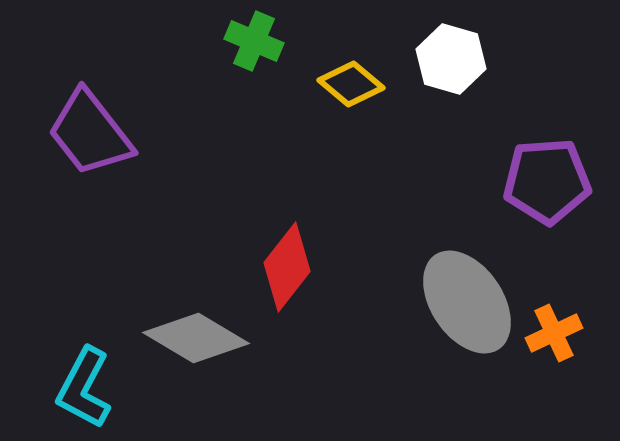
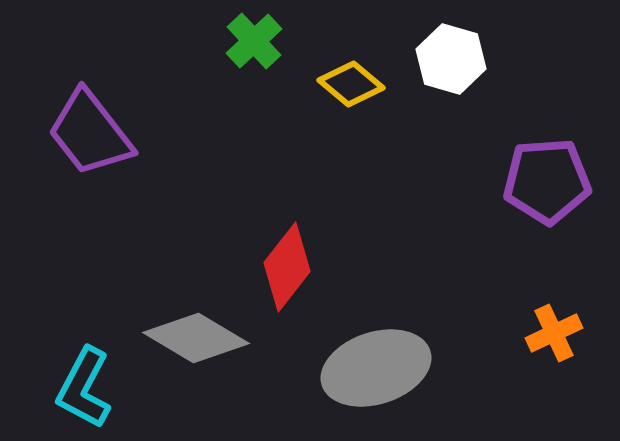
green cross: rotated 24 degrees clockwise
gray ellipse: moved 91 px left, 66 px down; rotated 74 degrees counterclockwise
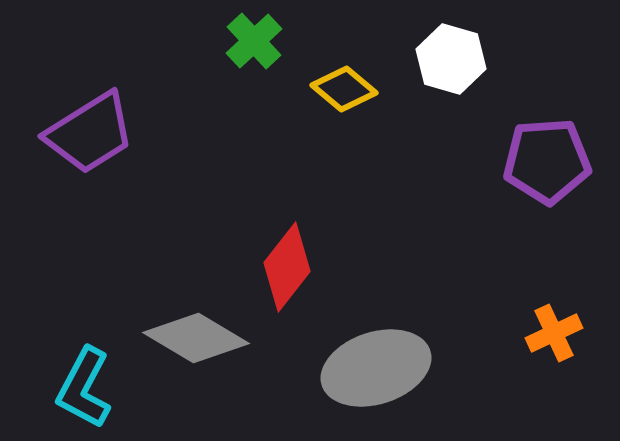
yellow diamond: moved 7 px left, 5 px down
purple trapezoid: rotated 84 degrees counterclockwise
purple pentagon: moved 20 px up
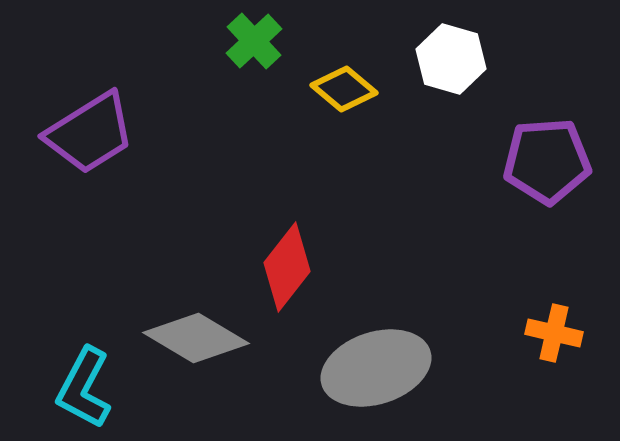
orange cross: rotated 38 degrees clockwise
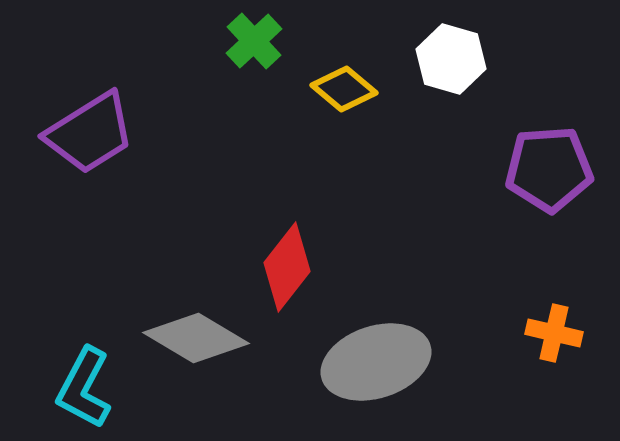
purple pentagon: moved 2 px right, 8 px down
gray ellipse: moved 6 px up
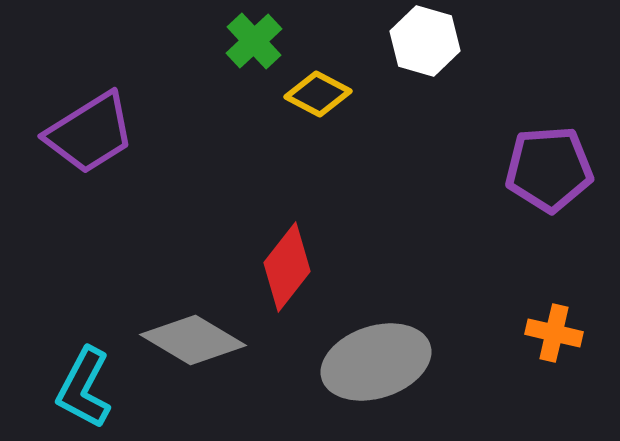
white hexagon: moved 26 px left, 18 px up
yellow diamond: moved 26 px left, 5 px down; rotated 12 degrees counterclockwise
gray diamond: moved 3 px left, 2 px down
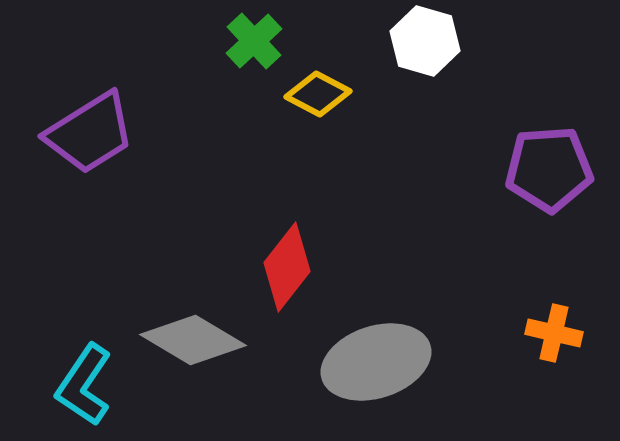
cyan L-shape: moved 3 px up; rotated 6 degrees clockwise
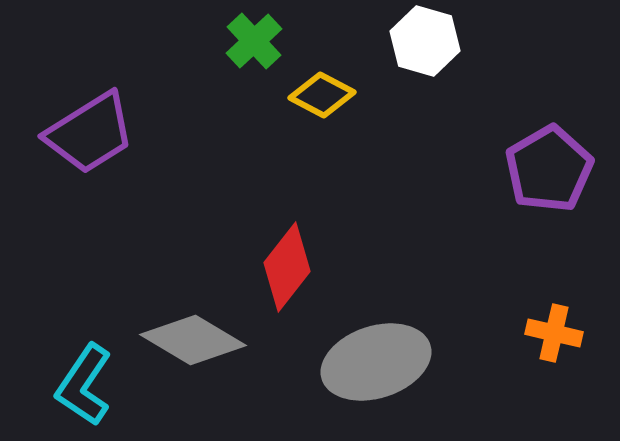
yellow diamond: moved 4 px right, 1 px down
purple pentagon: rotated 26 degrees counterclockwise
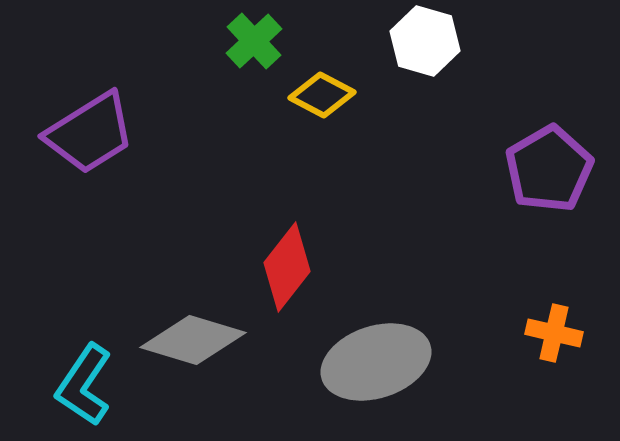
gray diamond: rotated 14 degrees counterclockwise
